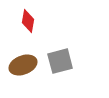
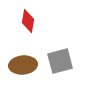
brown ellipse: rotated 16 degrees clockwise
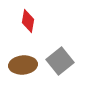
gray square: rotated 24 degrees counterclockwise
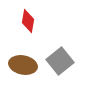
brown ellipse: rotated 16 degrees clockwise
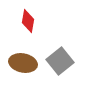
brown ellipse: moved 2 px up
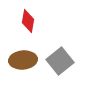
brown ellipse: moved 3 px up; rotated 16 degrees counterclockwise
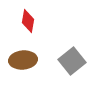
gray square: moved 12 px right
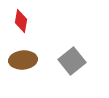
red diamond: moved 7 px left
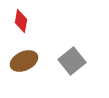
brown ellipse: moved 1 px right, 1 px down; rotated 20 degrees counterclockwise
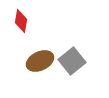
brown ellipse: moved 16 px right
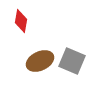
gray square: rotated 28 degrees counterclockwise
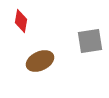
gray square: moved 18 px right, 20 px up; rotated 32 degrees counterclockwise
